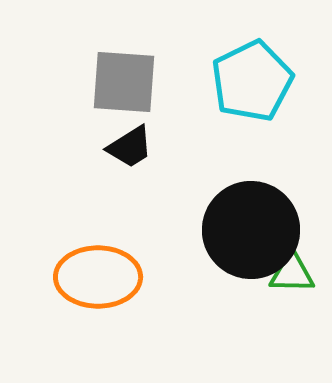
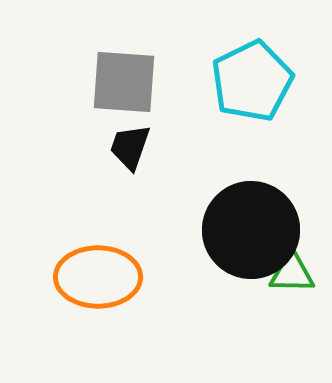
black trapezoid: rotated 141 degrees clockwise
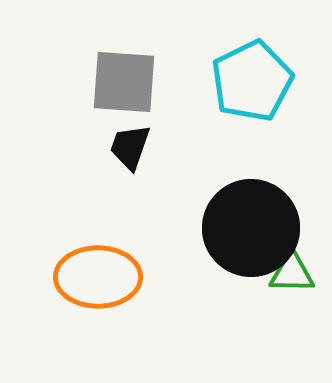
black circle: moved 2 px up
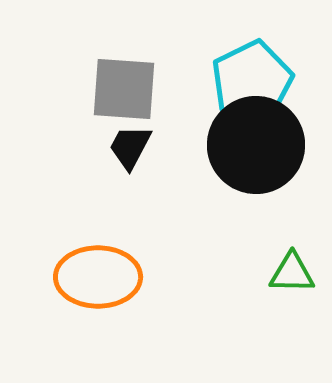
gray square: moved 7 px down
black trapezoid: rotated 9 degrees clockwise
black circle: moved 5 px right, 83 px up
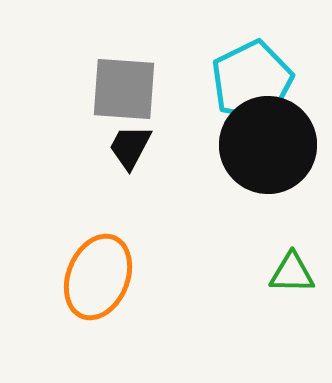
black circle: moved 12 px right
orange ellipse: rotated 68 degrees counterclockwise
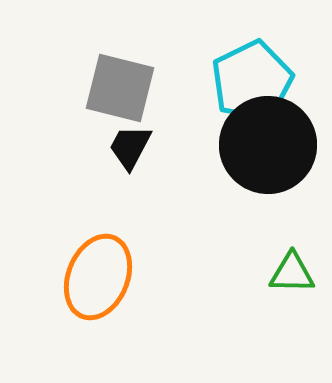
gray square: moved 4 px left, 1 px up; rotated 10 degrees clockwise
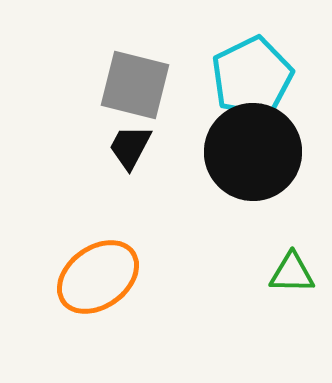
cyan pentagon: moved 4 px up
gray square: moved 15 px right, 3 px up
black circle: moved 15 px left, 7 px down
orange ellipse: rotated 32 degrees clockwise
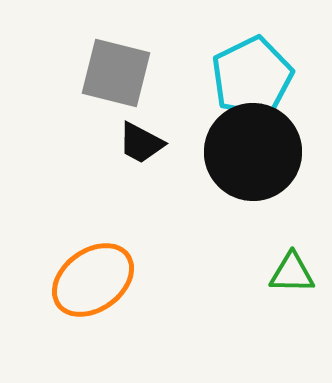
gray square: moved 19 px left, 12 px up
black trapezoid: moved 11 px right, 4 px up; rotated 90 degrees counterclockwise
orange ellipse: moved 5 px left, 3 px down
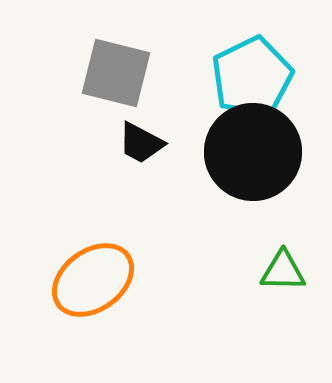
green triangle: moved 9 px left, 2 px up
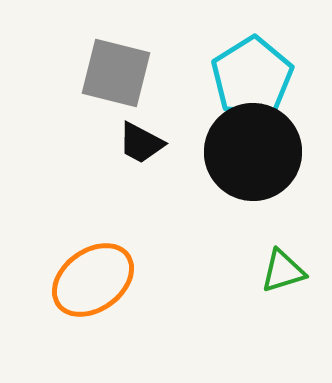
cyan pentagon: rotated 6 degrees counterclockwise
green triangle: rotated 18 degrees counterclockwise
